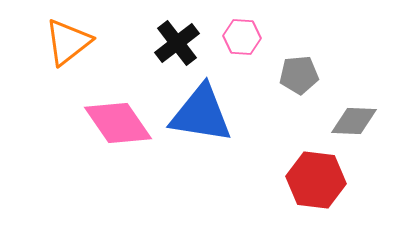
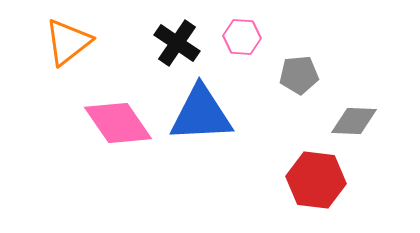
black cross: rotated 18 degrees counterclockwise
blue triangle: rotated 12 degrees counterclockwise
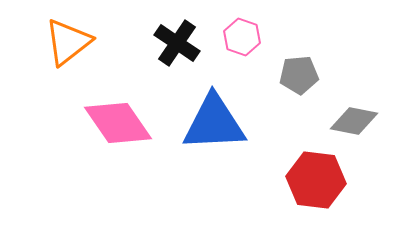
pink hexagon: rotated 15 degrees clockwise
blue triangle: moved 13 px right, 9 px down
gray diamond: rotated 9 degrees clockwise
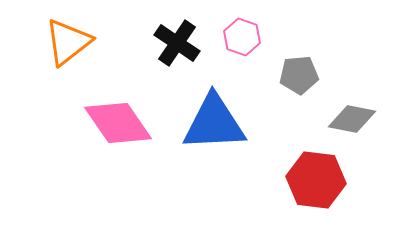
gray diamond: moved 2 px left, 2 px up
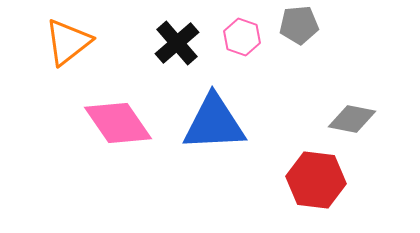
black cross: rotated 15 degrees clockwise
gray pentagon: moved 50 px up
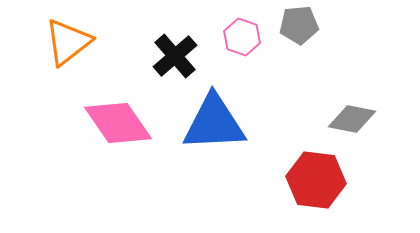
black cross: moved 2 px left, 13 px down
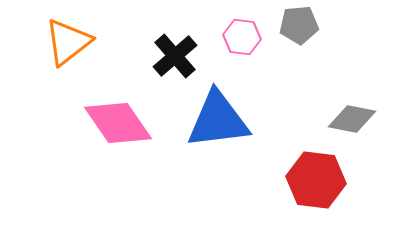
pink hexagon: rotated 12 degrees counterclockwise
blue triangle: moved 4 px right, 3 px up; rotated 4 degrees counterclockwise
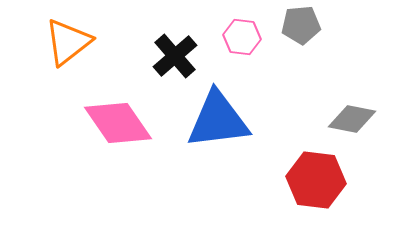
gray pentagon: moved 2 px right
